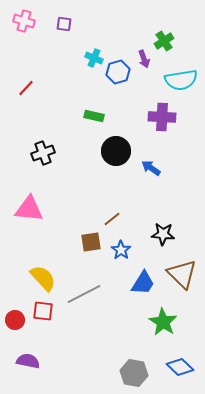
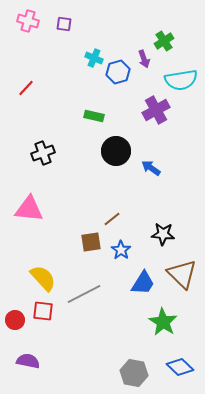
pink cross: moved 4 px right
purple cross: moved 6 px left, 7 px up; rotated 32 degrees counterclockwise
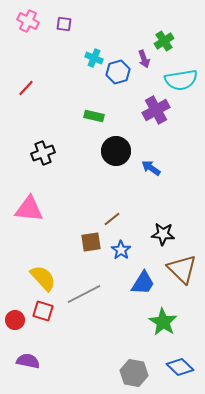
pink cross: rotated 10 degrees clockwise
brown triangle: moved 5 px up
red square: rotated 10 degrees clockwise
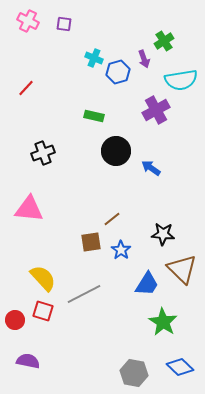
blue trapezoid: moved 4 px right, 1 px down
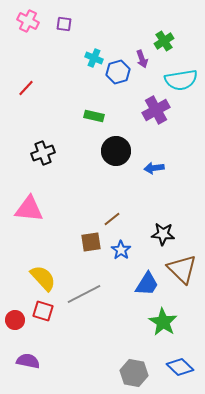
purple arrow: moved 2 px left
blue arrow: moved 3 px right; rotated 42 degrees counterclockwise
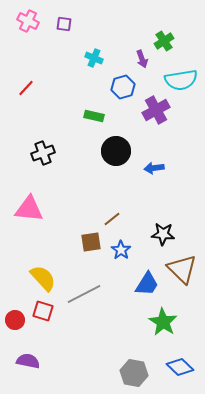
blue hexagon: moved 5 px right, 15 px down
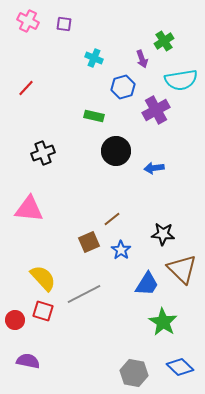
brown square: moved 2 px left; rotated 15 degrees counterclockwise
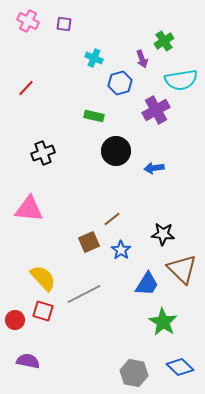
blue hexagon: moved 3 px left, 4 px up
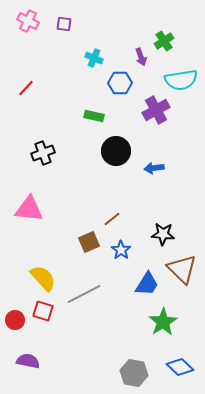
purple arrow: moved 1 px left, 2 px up
blue hexagon: rotated 15 degrees clockwise
green star: rotated 8 degrees clockwise
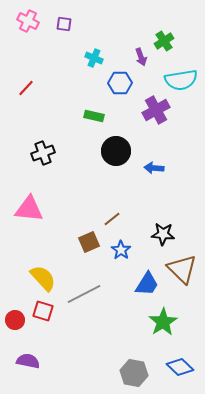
blue arrow: rotated 12 degrees clockwise
